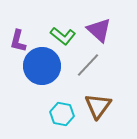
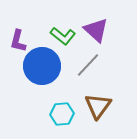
purple triangle: moved 3 px left
cyan hexagon: rotated 15 degrees counterclockwise
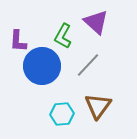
purple triangle: moved 8 px up
green L-shape: rotated 80 degrees clockwise
purple L-shape: rotated 10 degrees counterclockwise
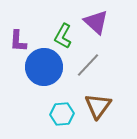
blue circle: moved 2 px right, 1 px down
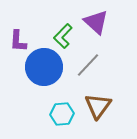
green L-shape: rotated 15 degrees clockwise
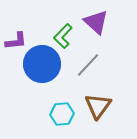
purple L-shape: moved 2 px left; rotated 100 degrees counterclockwise
blue circle: moved 2 px left, 3 px up
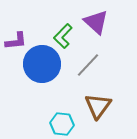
cyan hexagon: moved 10 px down; rotated 10 degrees clockwise
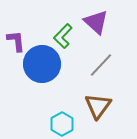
purple L-shape: rotated 90 degrees counterclockwise
gray line: moved 13 px right
cyan hexagon: rotated 25 degrees clockwise
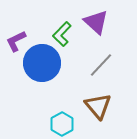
green L-shape: moved 1 px left, 2 px up
purple L-shape: rotated 110 degrees counterclockwise
blue circle: moved 1 px up
brown triangle: rotated 16 degrees counterclockwise
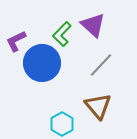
purple triangle: moved 3 px left, 3 px down
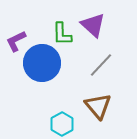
green L-shape: rotated 45 degrees counterclockwise
